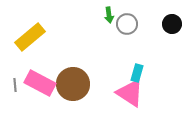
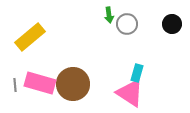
pink rectangle: rotated 12 degrees counterclockwise
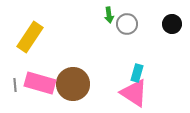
yellow rectangle: rotated 16 degrees counterclockwise
pink triangle: moved 4 px right
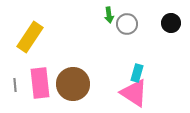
black circle: moved 1 px left, 1 px up
pink rectangle: rotated 68 degrees clockwise
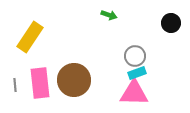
green arrow: rotated 63 degrees counterclockwise
gray circle: moved 8 px right, 32 px down
cyan rectangle: rotated 54 degrees clockwise
brown circle: moved 1 px right, 4 px up
pink triangle: rotated 32 degrees counterclockwise
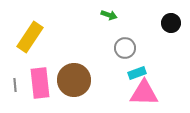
gray circle: moved 10 px left, 8 px up
pink triangle: moved 10 px right
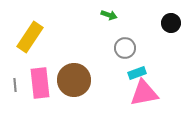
pink triangle: rotated 12 degrees counterclockwise
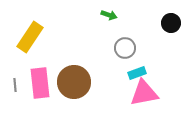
brown circle: moved 2 px down
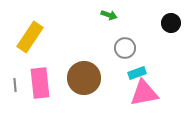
brown circle: moved 10 px right, 4 px up
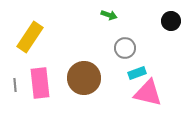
black circle: moved 2 px up
pink triangle: moved 4 px right; rotated 24 degrees clockwise
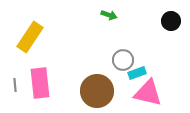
gray circle: moved 2 px left, 12 px down
brown circle: moved 13 px right, 13 px down
